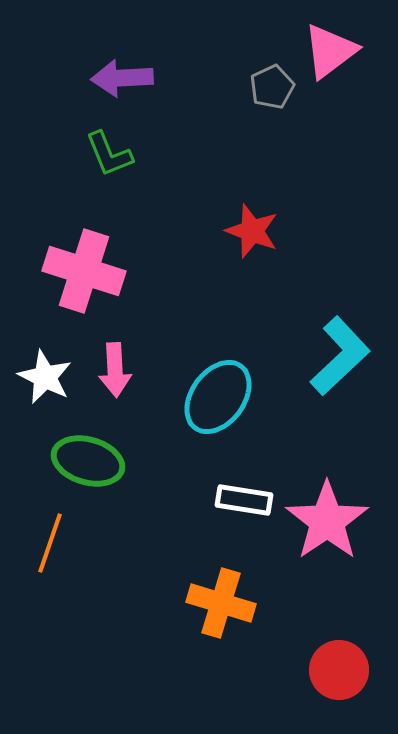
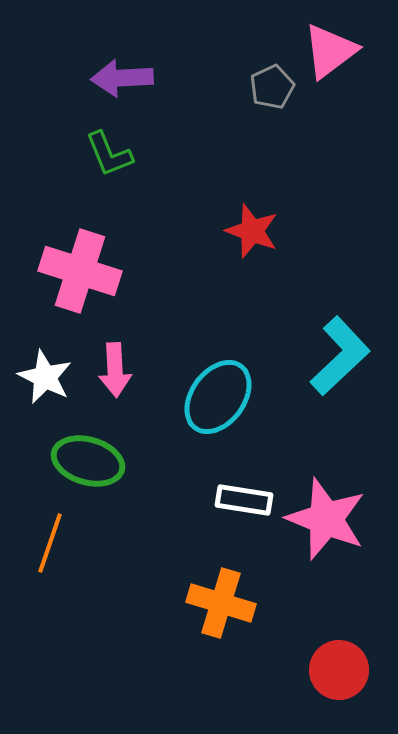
pink cross: moved 4 px left
pink star: moved 1 px left, 2 px up; rotated 16 degrees counterclockwise
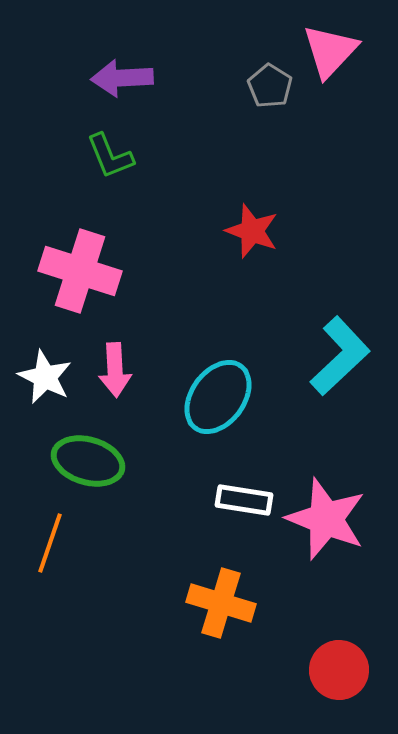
pink triangle: rotated 10 degrees counterclockwise
gray pentagon: moved 2 px left, 1 px up; rotated 15 degrees counterclockwise
green L-shape: moved 1 px right, 2 px down
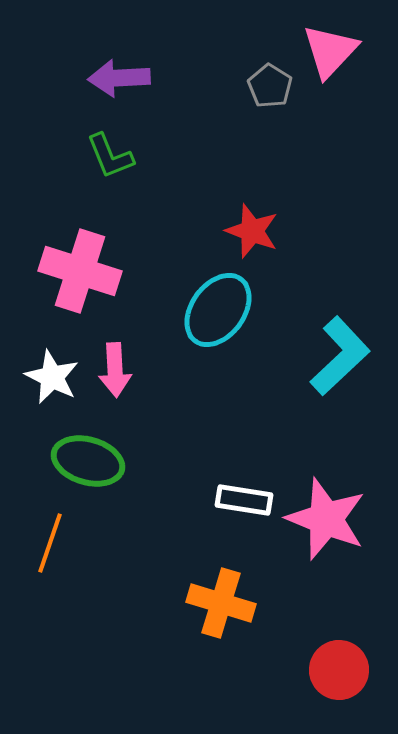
purple arrow: moved 3 px left
white star: moved 7 px right
cyan ellipse: moved 87 px up
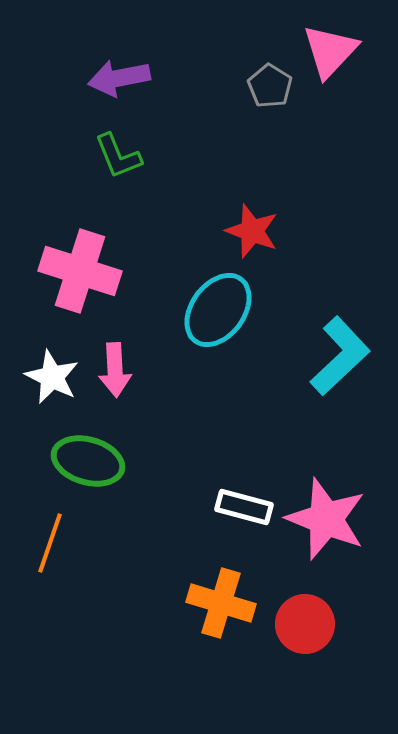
purple arrow: rotated 8 degrees counterclockwise
green L-shape: moved 8 px right
white rectangle: moved 7 px down; rotated 6 degrees clockwise
red circle: moved 34 px left, 46 px up
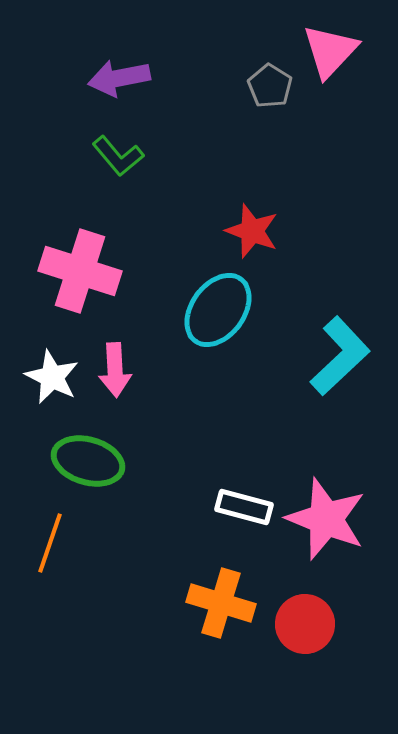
green L-shape: rotated 18 degrees counterclockwise
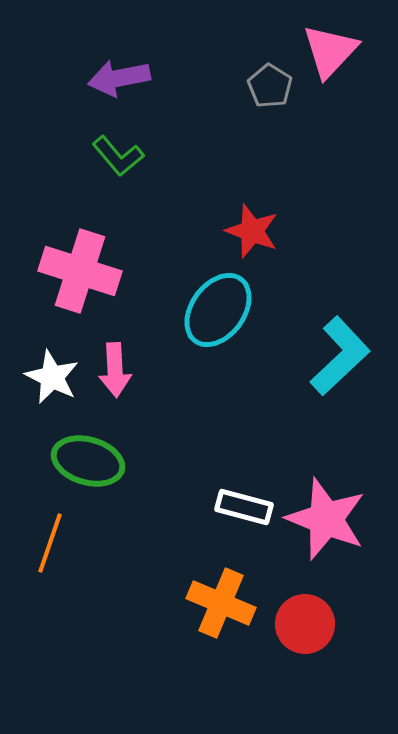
orange cross: rotated 6 degrees clockwise
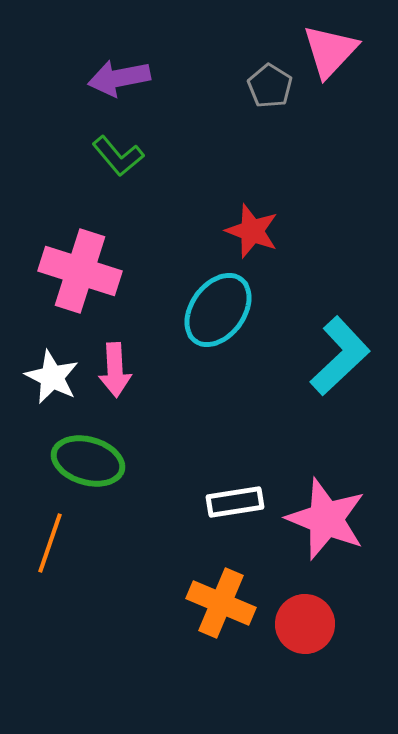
white rectangle: moved 9 px left, 5 px up; rotated 24 degrees counterclockwise
